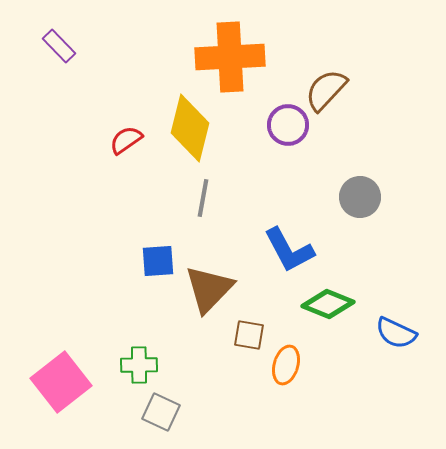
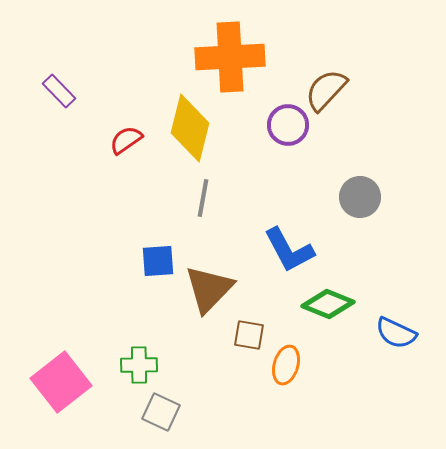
purple rectangle: moved 45 px down
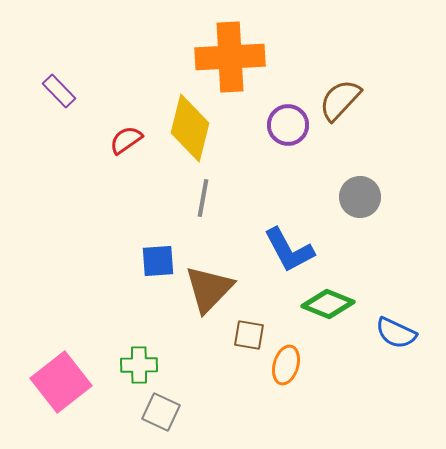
brown semicircle: moved 14 px right, 10 px down
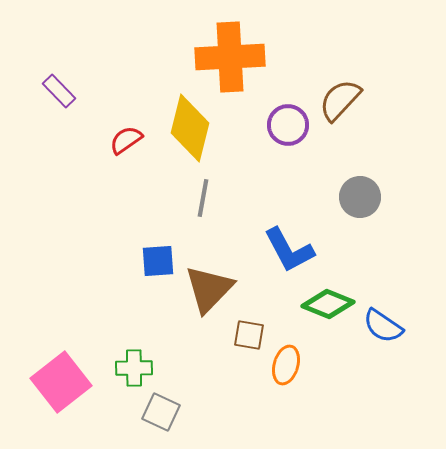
blue semicircle: moved 13 px left, 7 px up; rotated 9 degrees clockwise
green cross: moved 5 px left, 3 px down
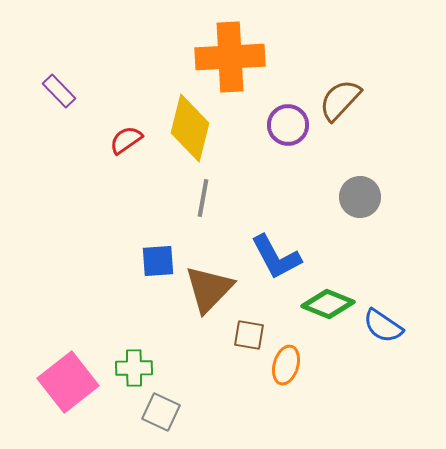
blue L-shape: moved 13 px left, 7 px down
pink square: moved 7 px right
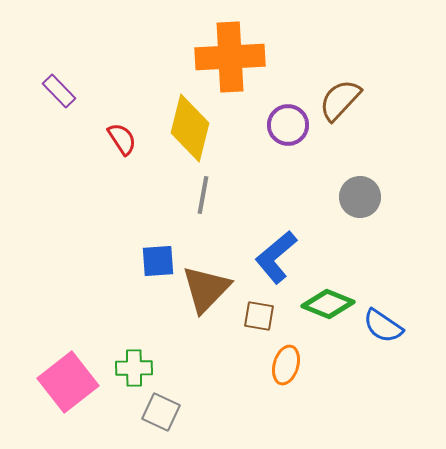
red semicircle: moved 4 px left, 1 px up; rotated 92 degrees clockwise
gray line: moved 3 px up
blue L-shape: rotated 78 degrees clockwise
brown triangle: moved 3 px left
brown square: moved 10 px right, 19 px up
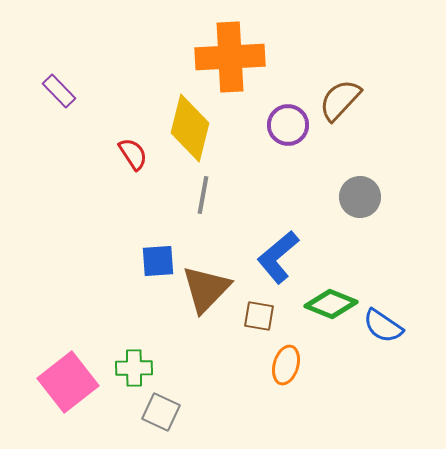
red semicircle: moved 11 px right, 15 px down
blue L-shape: moved 2 px right
green diamond: moved 3 px right
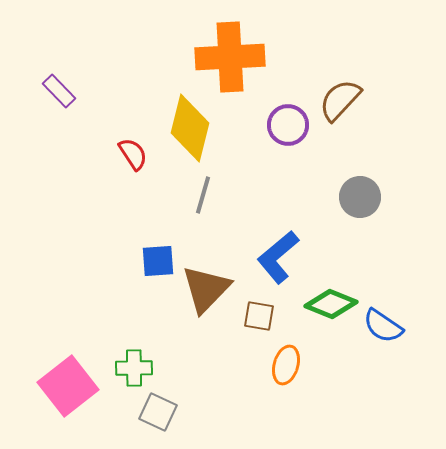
gray line: rotated 6 degrees clockwise
pink square: moved 4 px down
gray square: moved 3 px left
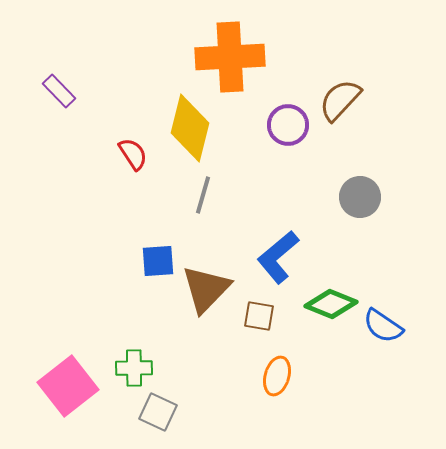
orange ellipse: moved 9 px left, 11 px down
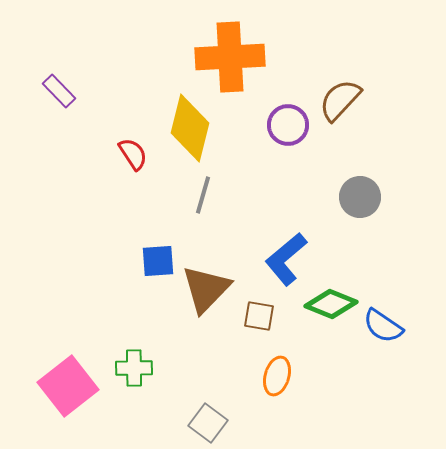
blue L-shape: moved 8 px right, 2 px down
gray square: moved 50 px right, 11 px down; rotated 12 degrees clockwise
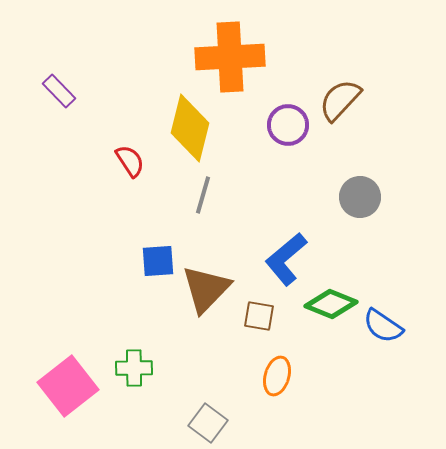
red semicircle: moved 3 px left, 7 px down
